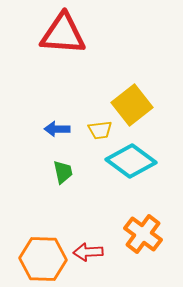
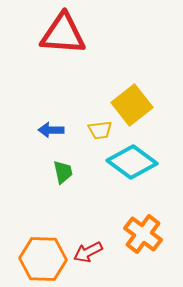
blue arrow: moved 6 px left, 1 px down
cyan diamond: moved 1 px right, 1 px down
red arrow: rotated 24 degrees counterclockwise
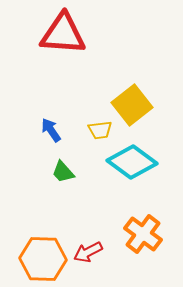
blue arrow: rotated 55 degrees clockwise
green trapezoid: rotated 150 degrees clockwise
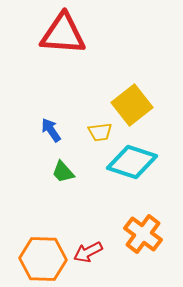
yellow trapezoid: moved 2 px down
cyan diamond: rotated 18 degrees counterclockwise
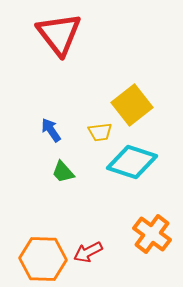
red triangle: moved 4 px left; rotated 48 degrees clockwise
orange cross: moved 9 px right
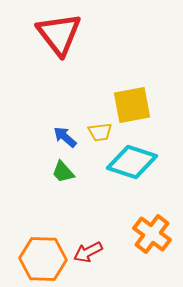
yellow square: rotated 27 degrees clockwise
blue arrow: moved 14 px right, 7 px down; rotated 15 degrees counterclockwise
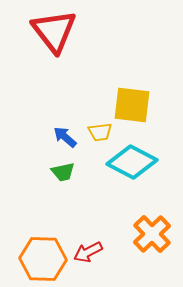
red triangle: moved 5 px left, 3 px up
yellow square: rotated 18 degrees clockwise
cyan diamond: rotated 9 degrees clockwise
green trapezoid: rotated 60 degrees counterclockwise
orange cross: rotated 9 degrees clockwise
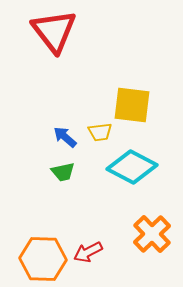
cyan diamond: moved 5 px down
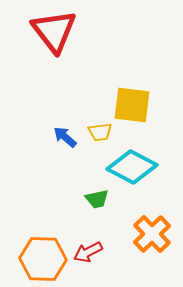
green trapezoid: moved 34 px right, 27 px down
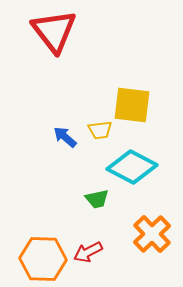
yellow trapezoid: moved 2 px up
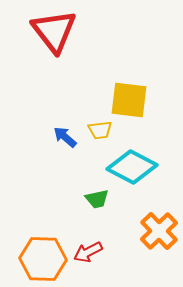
yellow square: moved 3 px left, 5 px up
orange cross: moved 7 px right, 3 px up
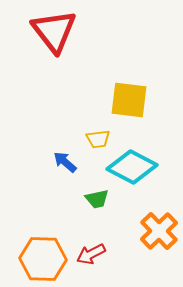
yellow trapezoid: moved 2 px left, 9 px down
blue arrow: moved 25 px down
red arrow: moved 3 px right, 2 px down
